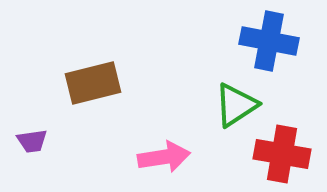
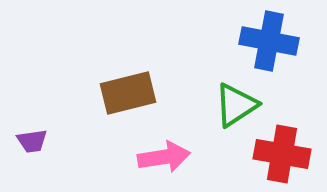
brown rectangle: moved 35 px right, 10 px down
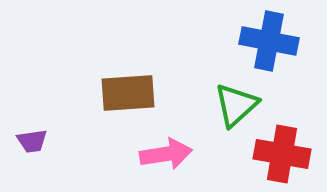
brown rectangle: rotated 10 degrees clockwise
green triangle: rotated 9 degrees counterclockwise
pink arrow: moved 2 px right, 3 px up
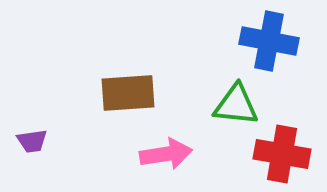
green triangle: rotated 48 degrees clockwise
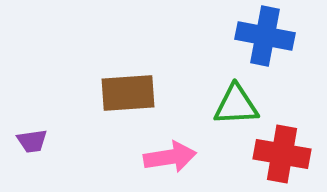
blue cross: moved 4 px left, 5 px up
green triangle: rotated 9 degrees counterclockwise
pink arrow: moved 4 px right, 3 px down
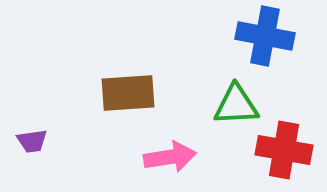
red cross: moved 2 px right, 4 px up
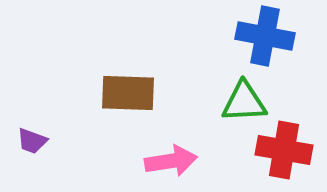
brown rectangle: rotated 6 degrees clockwise
green triangle: moved 8 px right, 3 px up
purple trapezoid: rotated 28 degrees clockwise
pink arrow: moved 1 px right, 4 px down
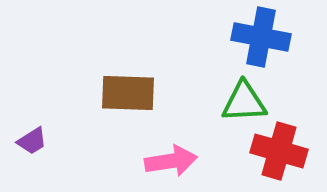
blue cross: moved 4 px left, 1 px down
purple trapezoid: rotated 52 degrees counterclockwise
red cross: moved 5 px left, 1 px down; rotated 6 degrees clockwise
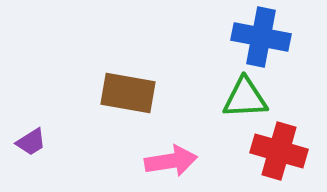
brown rectangle: rotated 8 degrees clockwise
green triangle: moved 1 px right, 4 px up
purple trapezoid: moved 1 px left, 1 px down
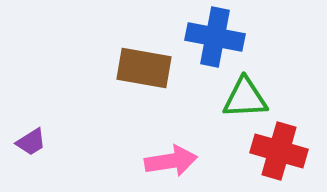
blue cross: moved 46 px left
brown rectangle: moved 16 px right, 25 px up
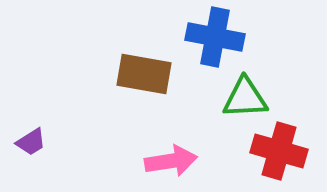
brown rectangle: moved 6 px down
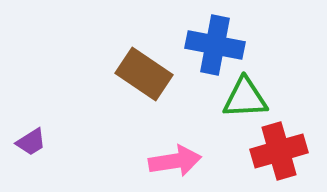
blue cross: moved 8 px down
brown rectangle: rotated 24 degrees clockwise
red cross: rotated 32 degrees counterclockwise
pink arrow: moved 4 px right
